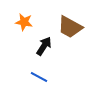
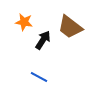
brown trapezoid: rotated 8 degrees clockwise
black arrow: moved 1 px left, 6 px up
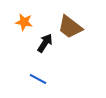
black arrow: moved 2 px right, 3 px down
blue line: moved 1 px left, 2 px down
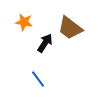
brown trapezoid: moved 1 px down
blue line: rotated 24 degrees clockwise
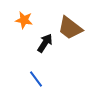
orange star: moved 2 px up
blue line: moved 2 px left
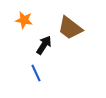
black arrow: moved 1 px left, 2 px down
blue line: moved 6 px up; rotated 12 degrees clockwise
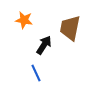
brown trapezoid: rotated 64 degrees clockwise
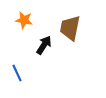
blue line: moved 19 px left
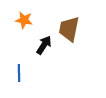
brown trapezoid: moved 1 px left, 1 px down
blue line: moved 2 px right; rotated 24 degrees clockwise
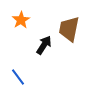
orange star: moved 3 px left; rotated 30 degrees clockwise
blue line: moved 1 px left, 4 px down; rotated 36 degrees counterclockwise
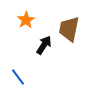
orange star: moved 5 px right
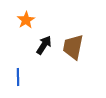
brown trapezoid: moved 4 px right, 18 px down
blue line: rotated 36 degrees clockwise
